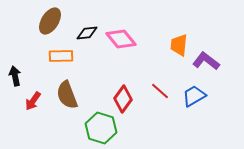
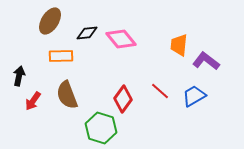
black arrow: moved 4 px right; rotated 24 degrees clockwise
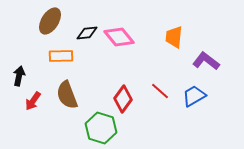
pink diamond: moved 2 px left, 2 px up
orange trapezoid: moved 5 px left, 8 px up
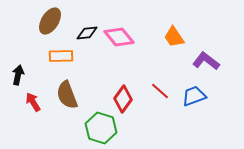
orange trapezoid: rotated 40 degrees counterclockwise
black arrow: moved 1 px left, 1 px up
blue trapezoid: rotated 10 degrees clockwise
red arrow: moved 1 px down; rotated 114 degrees clockwise
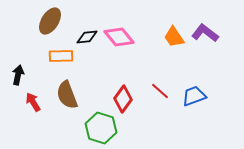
black diamond: moved 4 px down
purple L-shape: moved 1 px left, 28 px up
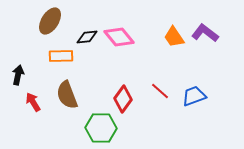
green hexagon: rotated 16 degrees counterclockwise
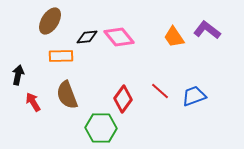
purple L-shape: moved 2 px right, 3 px up
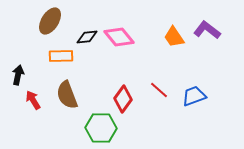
red line: moved 1 px left, 1 px up
red arrow: moved 2 px up
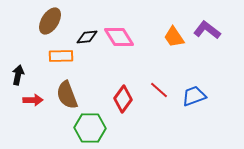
pink diamond: rotated 8 degrees clockwise
red arrow: rotated 120 degrees clockwise
green hexagon: moved 11 px left
